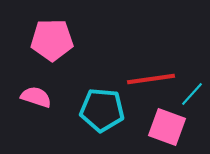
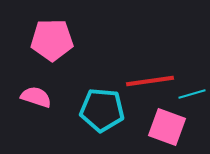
red line: moved 1 px left, 2 px down
cyan line: rotated 32 degrees clockwise
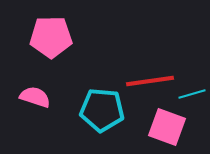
pink pentagon: moved 1 px left, 3 px up
pink semicircle: moved 1 px left
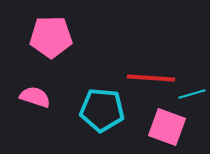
red line: moved 1 px right, 3 px up; rotated 12 degrees clockwise
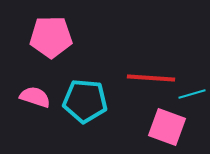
cyan pentagon: moved 17 px left, 9 px up
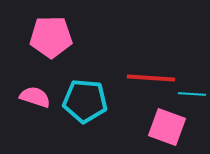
cyan line: rotated 20 degrees clockwise
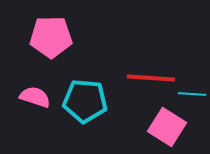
pink square: rotated 12 degrees clockwise
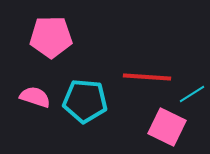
red line: moved 4 px left, 1 px up
cyan line: rotated 36 degrees counterclockwise
pink square: rotated 6 degrees counterclockwise
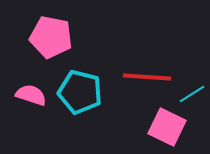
pink pentagon: rotated 12 degrees clockwise
pink semicircle: moved 4 px left, 2 px up
cyan pentagon: moved 5 px left, 9 px up; rotated 9 degrees clockwise
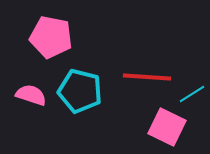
cyan pentagon: moved 1 px up
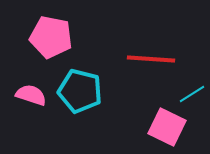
red line: moved 4 px right, 18 px up
